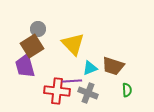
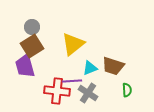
gray circle: moved 6 px left, 2 px up
yellow triangle: rotated 35 degrees clockwise
gray cross: rotated 12 degrees clockwise
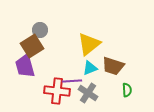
gray circle: moved 8 px right, 3 px down
yellow triangle: moved 16 px right
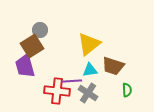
cyan triangle: moved 2 px down; rotated 14 degrees clockwise
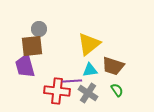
gray circle: moved 1 px left, 1 px up
brown square: rotated 25 degrees clockwise
green semicircle: moved 10 px left; rotated 32 degrees counterclockwise
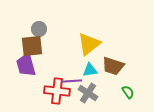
purple trapezoid: moved 1 px right, 1 px up
green semicircle: moved 11 px right, 2 px down
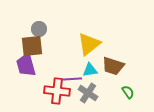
purple line: moved 2 px up
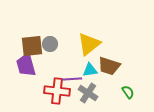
gray circle: moved 11 px right, 15 px down
brown trapezoid: moved 4 px left
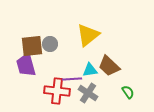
yellow triangle: moved 1 px left, 9 px up
brown trapezoid: rotated 25 degrees clockwise
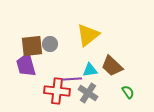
brown trapezoid: moved 3 px right
